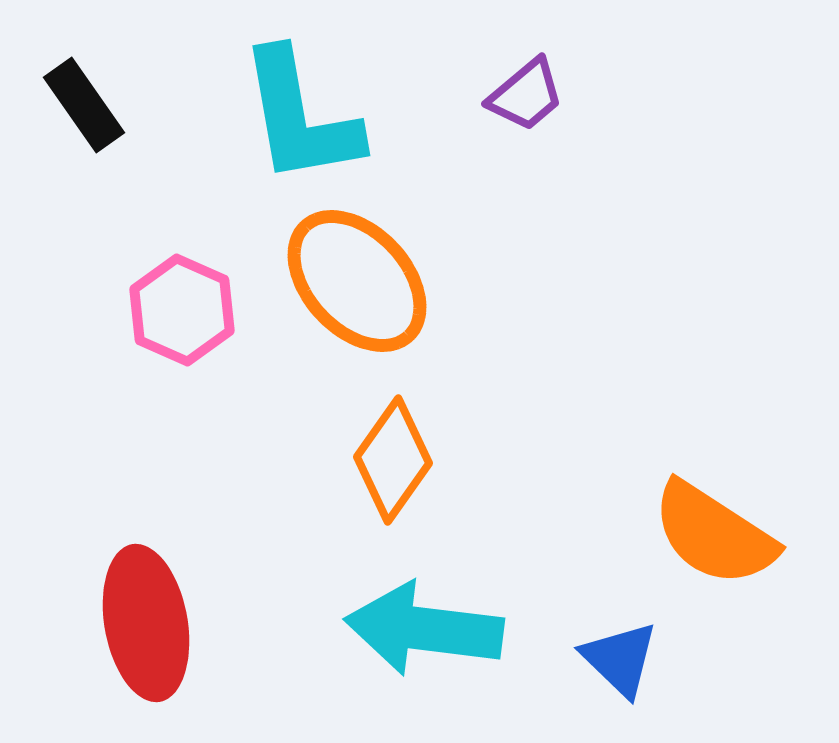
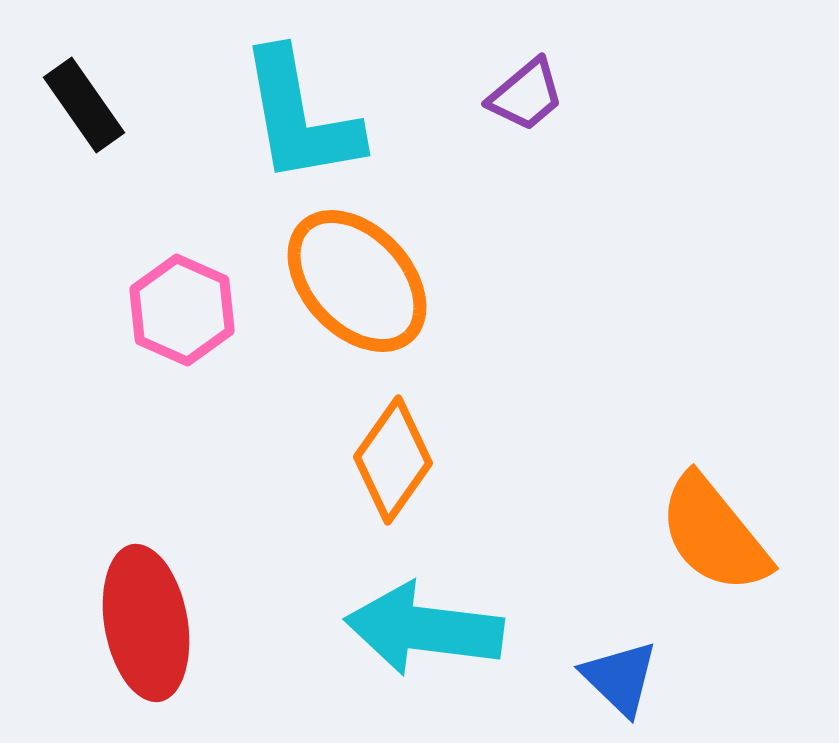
orange semicircle: rotated 18 degrees clockwise
blue triangle: moved 19 px down
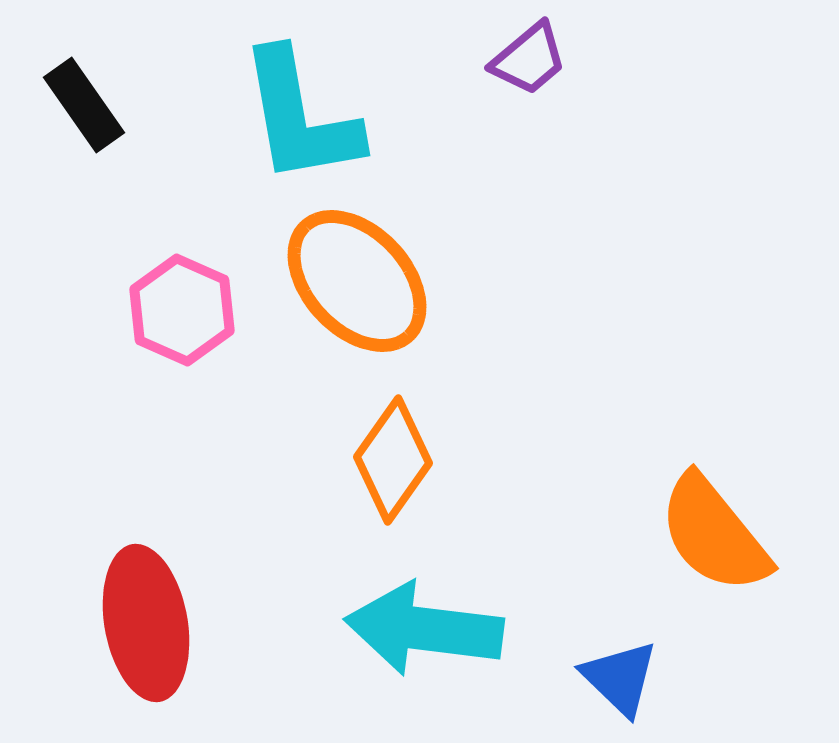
purple trapezoid: moved 3 px right, 36 px up
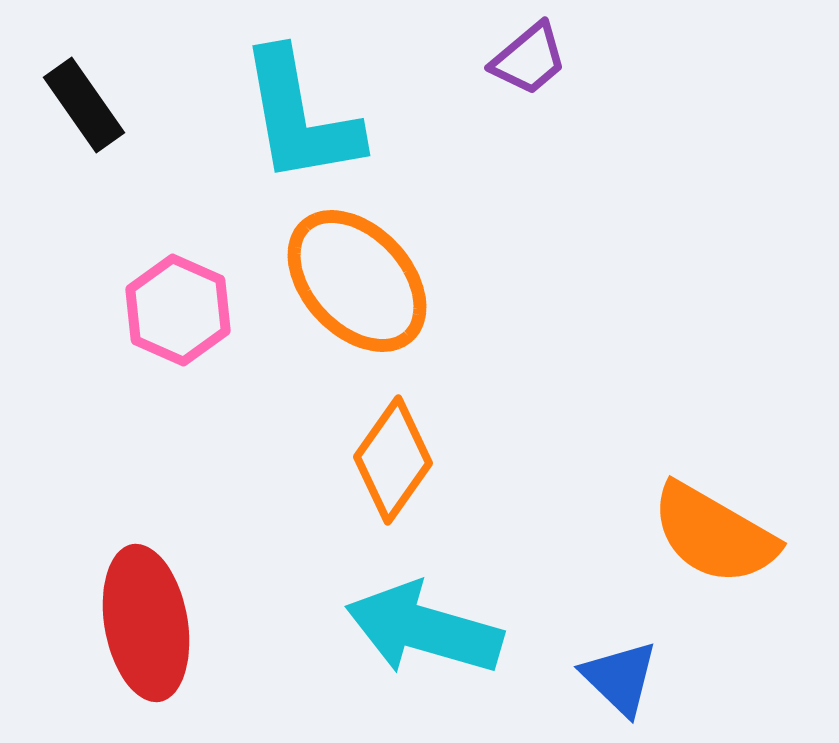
pink hexagon: moved 4 px left
orange semicircle: rotated 21 degrees counterclockwise
cyan arrow: rotated 9 degrees clockwise
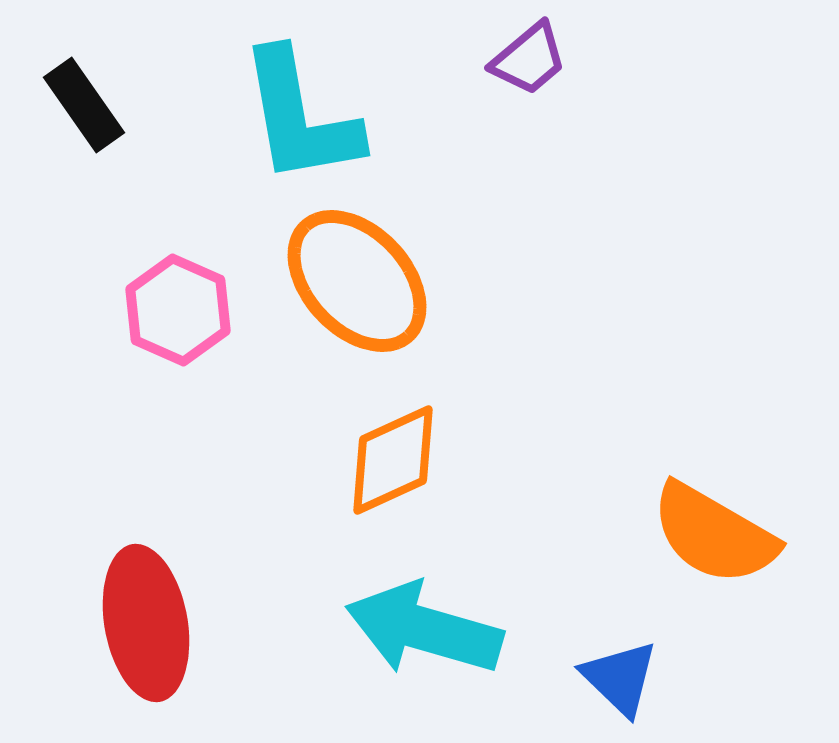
orange diamond: rotated 30 degrees clockwise
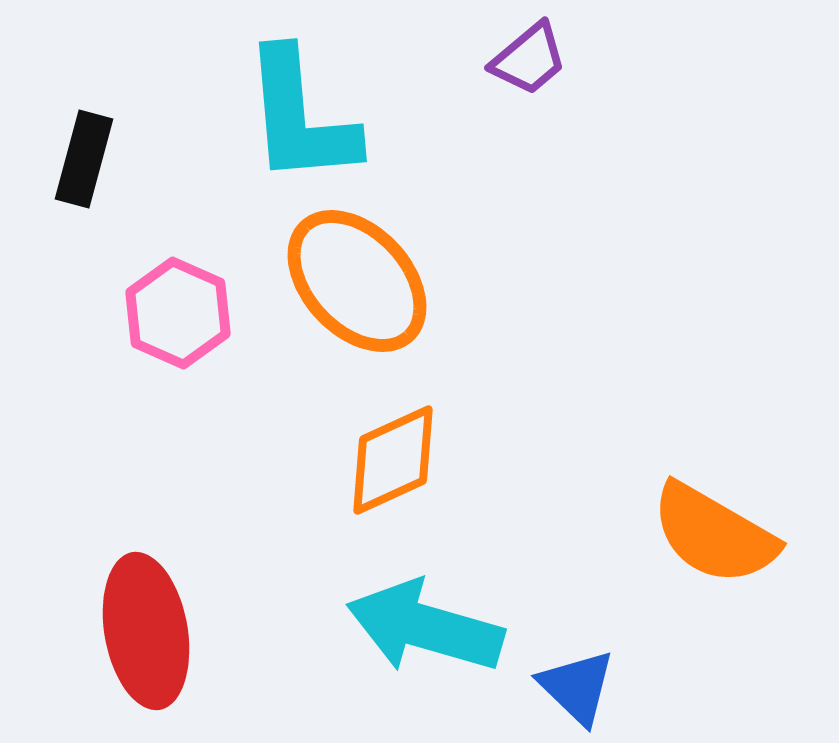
black rectangle: moved 54 px down; rotated 50 degrees clockwise
cyan L-shape: rotated 5 degrees clockwise
pink hexagon: moved 3 px down
red ellipse: moved 8 px down
cyan arrow: moved 1 px right, 2 px up
blue triangle: moved 43 px left, 9 px down
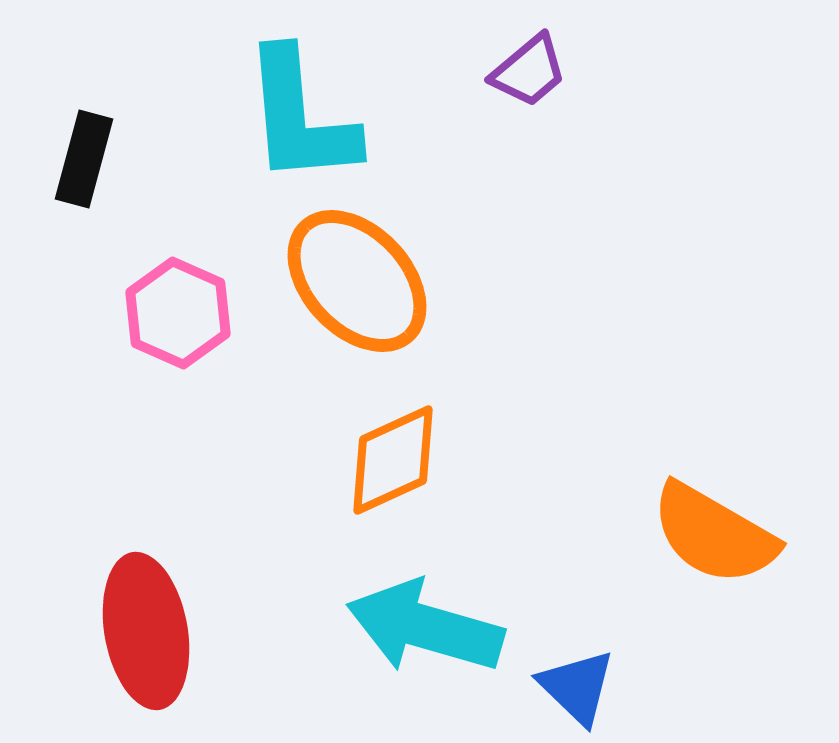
purple trapezoid: moved 12 px down
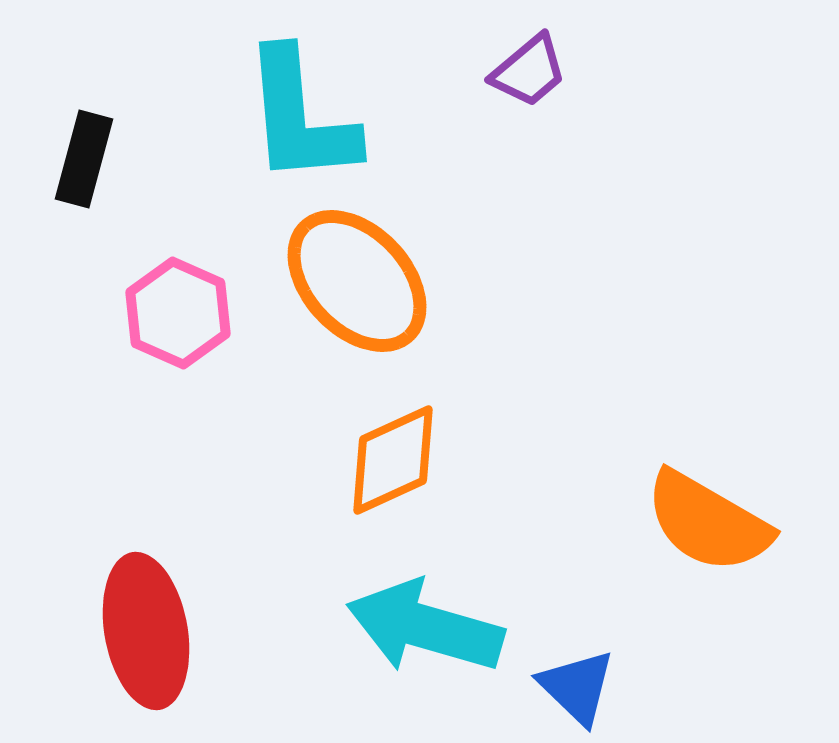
orange semicircle: moved 6 px left, 12 px up
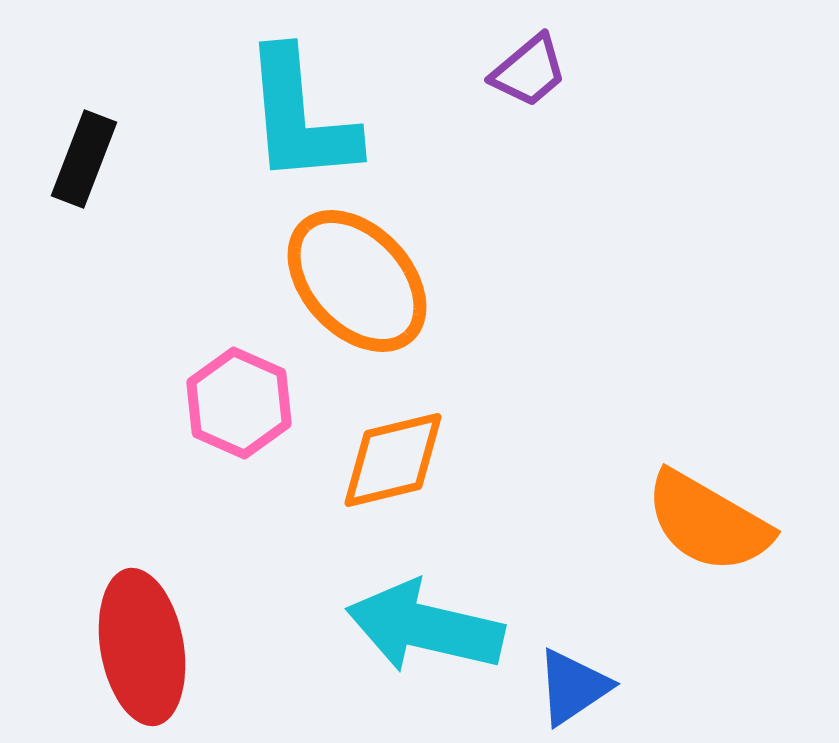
black rectangle: rotated 6 degrees clockwise
pink hexagon: moved 61 px right, 90 px down
orange diamond: rotated 11 degrees clockwise
cyan arrow: rotated 3 degrees counterclockwise
red ellipse: moved 4 px left, 16 px down
blue triangle: moved 4 px left; rotated 42 degrees clockwise
